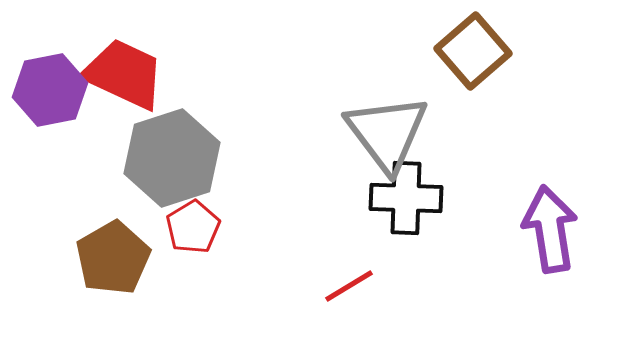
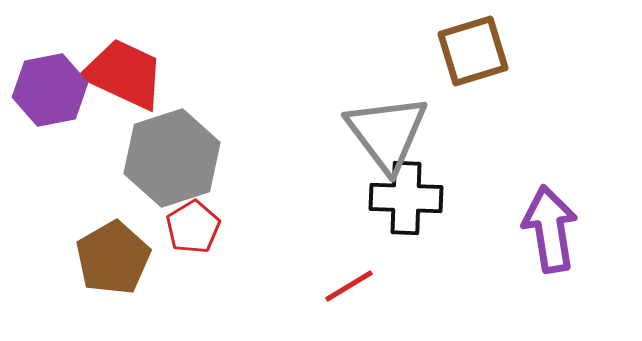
brown square: rotated 24 degrees clockwise
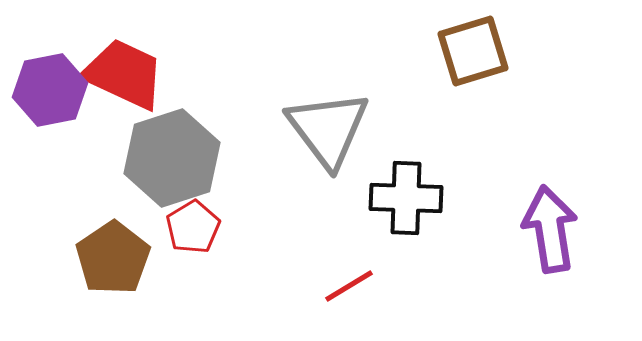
gray triangle: moved 59 px left, 4 px up
brown pentagon: rotated 4 degrees counterclockwise
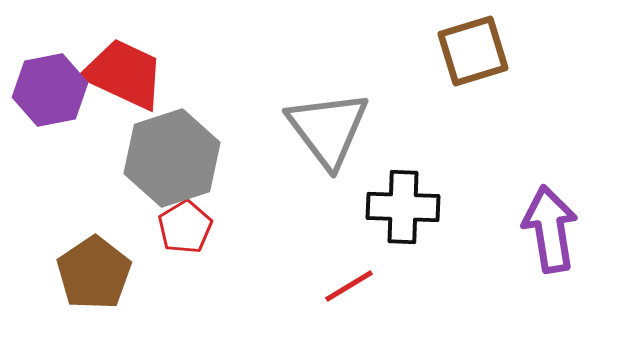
black cross: moved 3 px left, 9 px down
red pentagon: moved 8 px left
brown pentagon: moved 19 px left, 15 px down
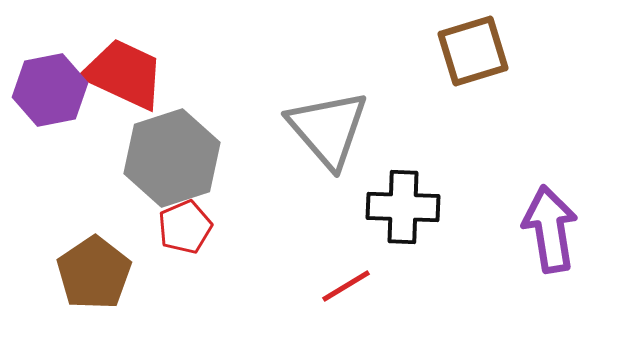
gray triangle: rotated 4 degrees counterclockwise
red pentagon: rotated 8 degrees clockwise
red line: moved 3 px left
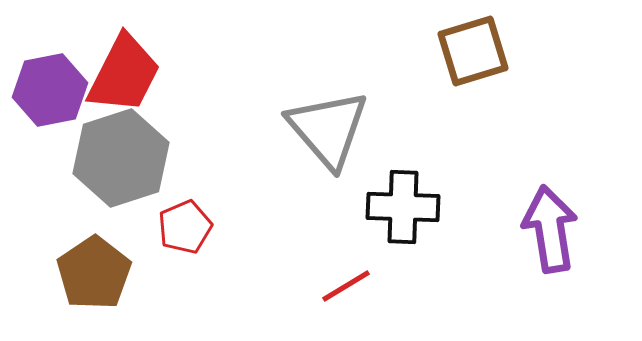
red trapezoid: rotated 92 degrees clockwise
gray hexagon: moved 51 px left
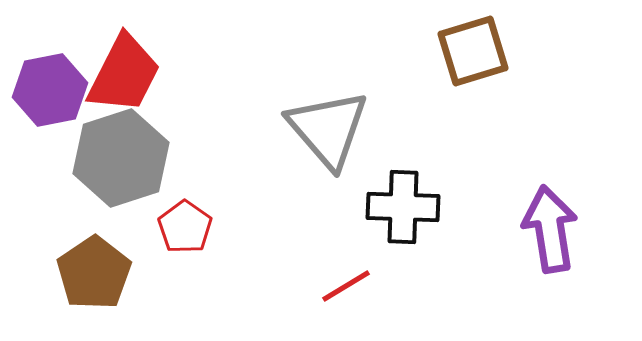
red pentagon: rotated 14 degrees counterclockwise
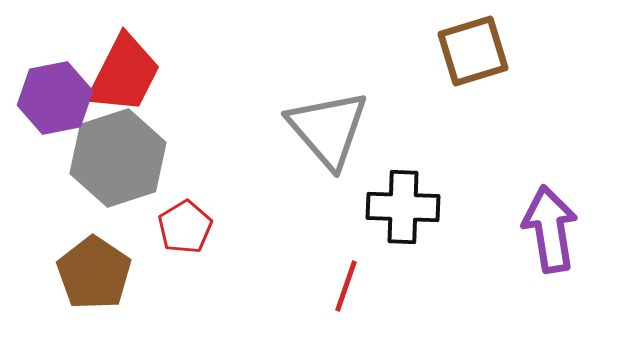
purple hexagon: moved 5 px right, 8 px down
gray hexagon: moved 3 px left
red pentagon: rotated 6 degrees clockwise
brown pentagon: rotated 4 degrees counterclockwise
red line: rotated 40 degrees counterclockwise
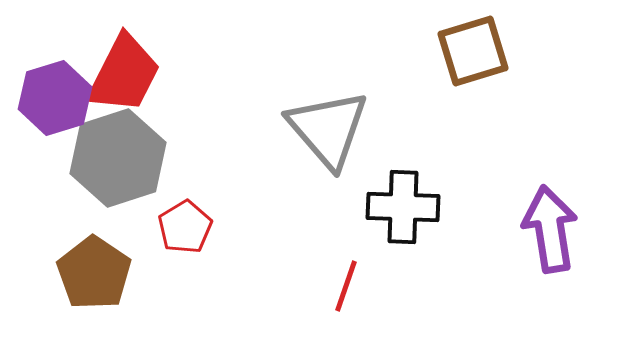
purple hexagon: rotated 6 degrees counterclockwise
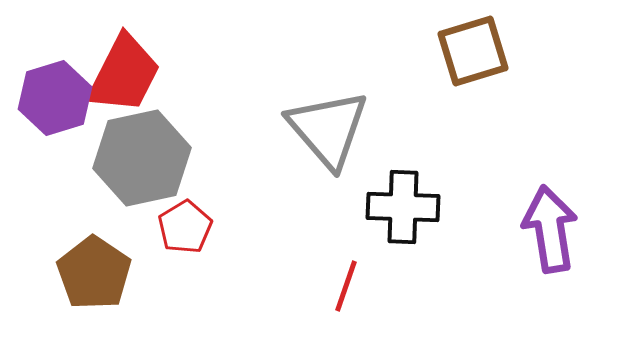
gray hexagon: moved 24 px right; rotated 6 degrees clockwise
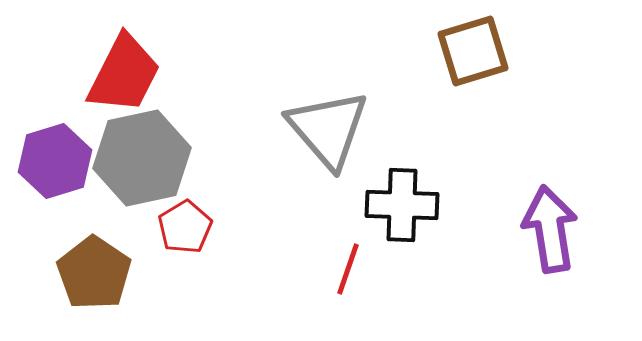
purple hexagon: moved 63 px down
black cross: moved 1 px left, 2 px up
red line: moved 2 px right, 17 px up
